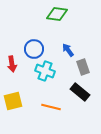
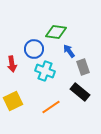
green diamond: moved 1 px left, 18 px down
blue arrow: moved 1 px right, 1 px down
yellow square: rotated 12 degrees counterclockwise
orange line: rotated 48 degrees counterclockwise
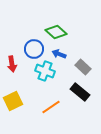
green diamond: rotated 35 degrees clockwise
blue arrow: moved 10 px left, 3 px down; rotated 32 degrees counterclockwise
gray rectangle: rotated 28 degrees counterclockwise
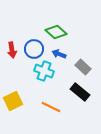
red arrow: moved 14 px up
cyan cross: moved 1 px left
orange line: rotated 60 degrees clockwise
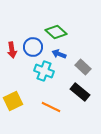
blue circle: moved 1 px left, 2 px up
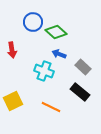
blue circle: moved 25 px up
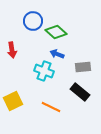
blue circle: moved 1 px up
blue arrow: moved 2 px left
gray rectangle: rotated 49 degrees counterclockwise
